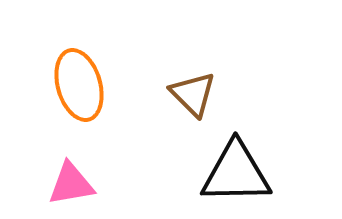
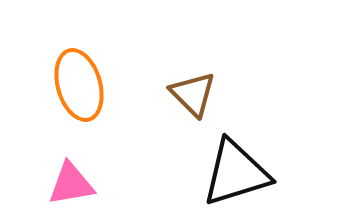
black triangle: rotated 16 degrees counterclockwise
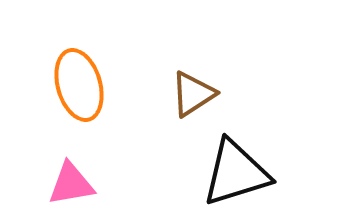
brown triangle: rotated 42 degrees clockwise
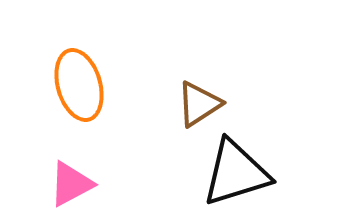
brown triangle: moved 6 px right, 10 px down
pink triangle: rotated 18 degrees counterclockwise
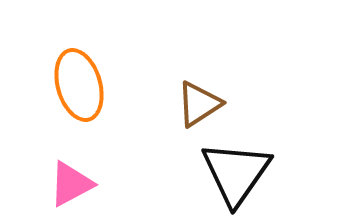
black triangle: rotated 38 degrees counterclockwise
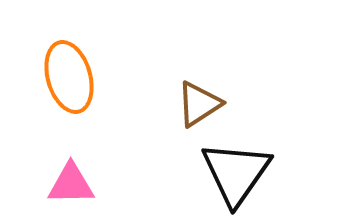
orange ellipse: moved 10 px left, 8 px up
pink triangle: rotated 27 degrees clockwise
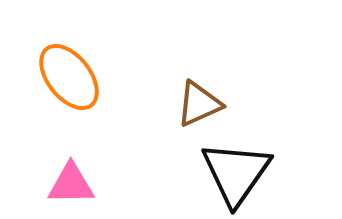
orange ellipse: rotated 22 degrees counterclockwise
brown triangle: rotated 9 degrees clockwise
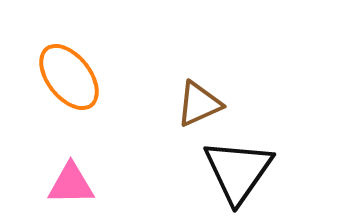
black triangle: moved 2 px right, 2 px up
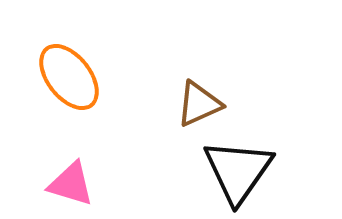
pink triangle: rotated 18 degrees clockwise
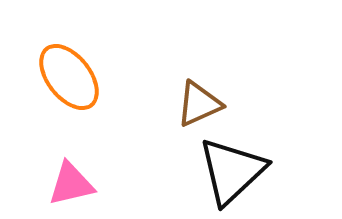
black triangle: moved 6 px left; rotated 12 degrees clockwise
pink triangle: rotated 30 degrees counterclockwise
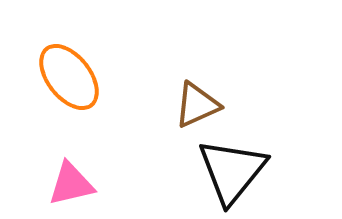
brown triangle: moved 2 px left, 1 px down
black triangle: rotated 8 degrees counterclockwise
